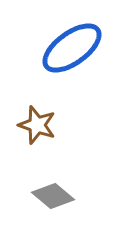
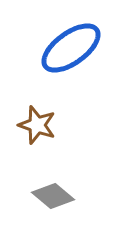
blue ellipse: moved 1 px left
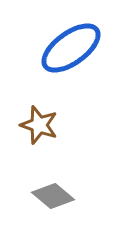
brown star: moved 2 px right
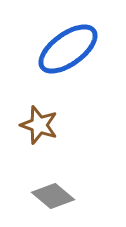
blue ellipse: moved 3 px left, 1 px down
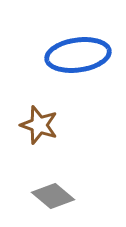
blue ellipse: moved 10 px right, 6 px down; rotated 28 degrees clockwise
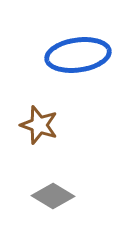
gray diamond: rotated 9 degrees counterclockwise
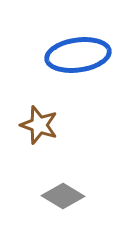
gray diamond: moved 10 px right
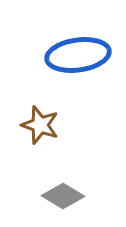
brown star: moved 1 px right
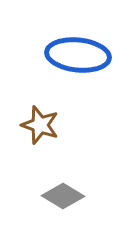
blue ellipse: rotated 14 degrees clockwise
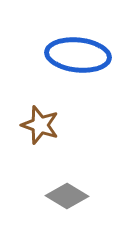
gray diamond: moved 4 px right
